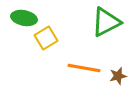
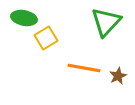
green triangle: rotated 20 degrees counterclockwise
brown star: rotated 12 degrees counterclockwise
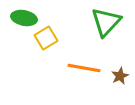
brown star: moved 2 px right
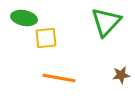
yellow square: rotated 25 degrees clockwise
orange line: moved 25 px left, 10 px down
brown star: moved 1 px right, 1 px up; rotated 18 degrees clockwise
